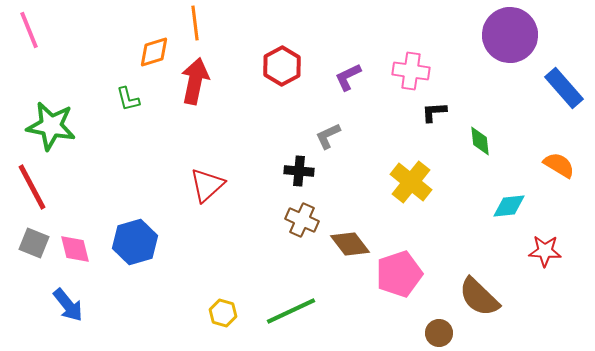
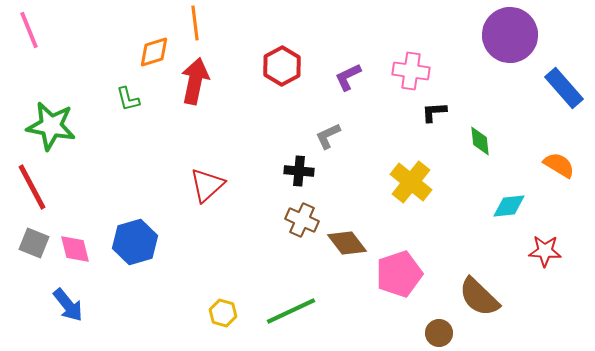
brown diamond: moved 3 px left, 1 px up
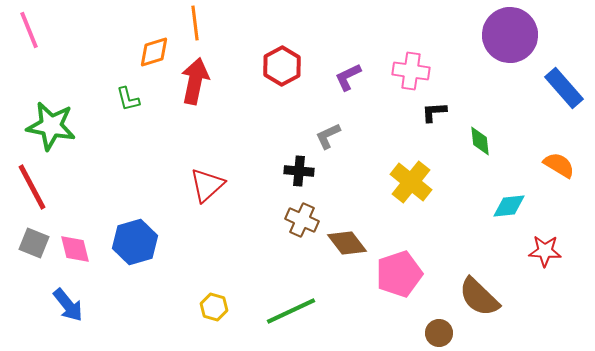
yellow hexagon: moved 9 px left, 6 px up
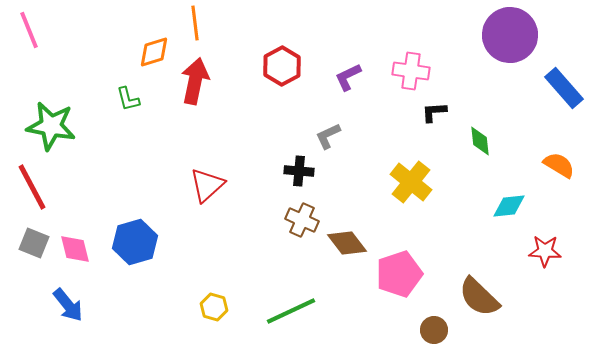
brown circle: moved 5 px left, 3 px up
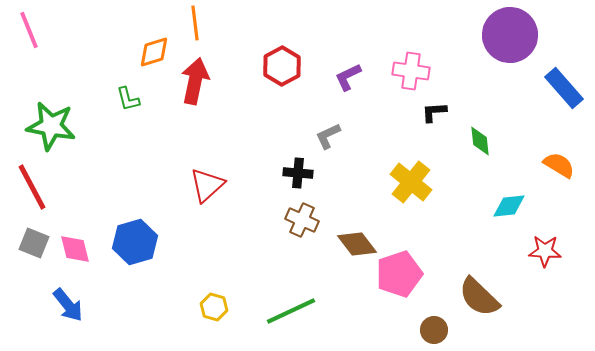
black cross: moved 1 px left, 2 px down
brown diamond: moved 10 px right, 1 px down
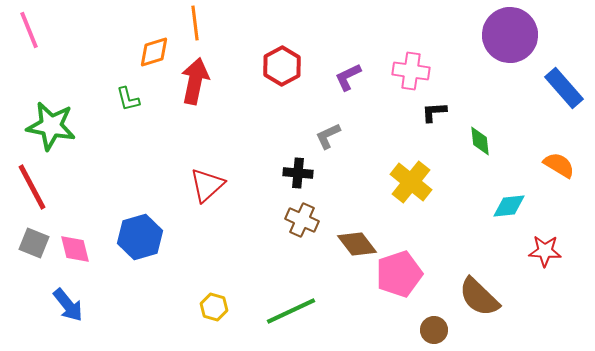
blue hexagon: moved 5 px right, 5 px up
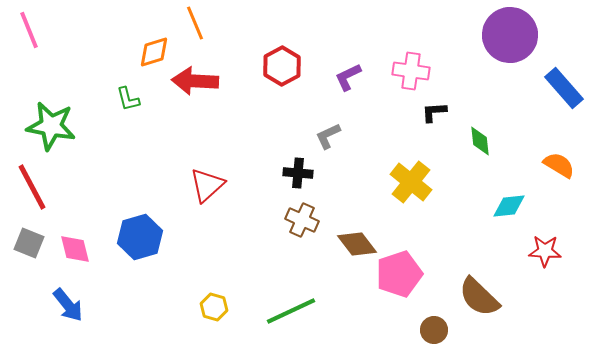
orange line: rotated 16 degrees counterclockwise
red arrow: rotated 99 degrees counterclockwise
gray square: moved 5 px left
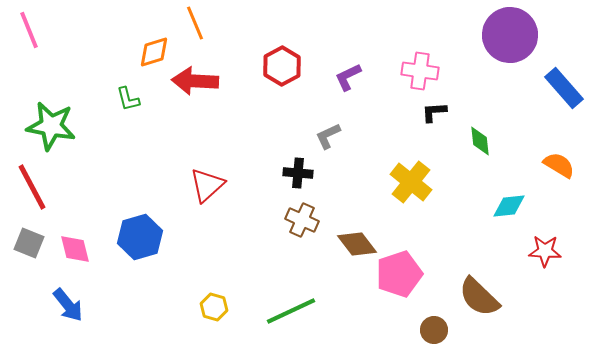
pink cross: moved 9 px right
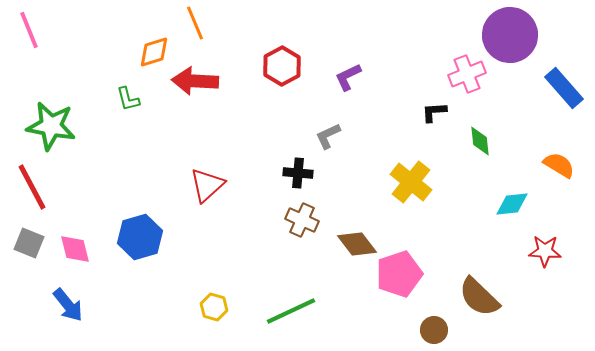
pink cross: moved 47 px right, 3 px down; rotated 30 degrees counterclockwise
cyan diamond: moved 3 px right, 2 px up
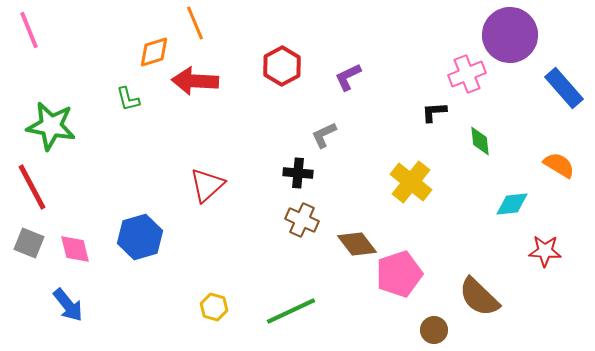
gray L-shape: moved 4 px left, 1 px up
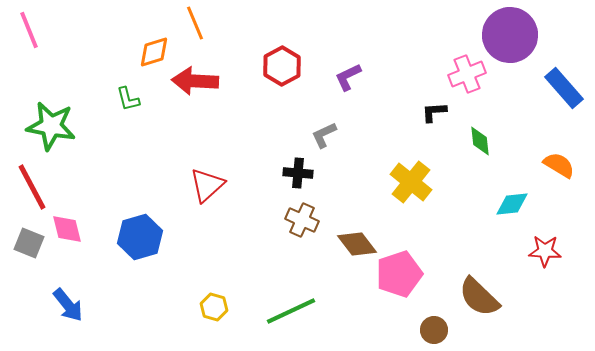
pink diamond: moved 8 px left, 20 px up
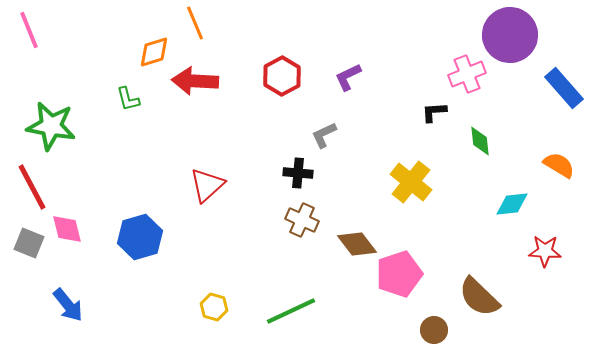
red hexagon: moved 10 px down
